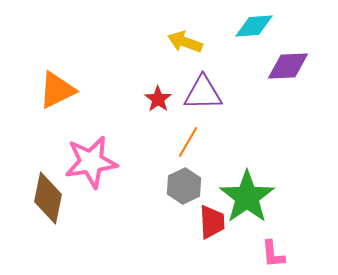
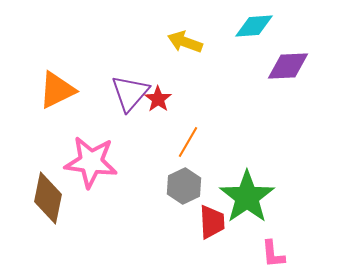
purple triangle: moved 73 px left; rotated 48 degrees counterclockwise
pink star: rotated 16 degrees clockwise
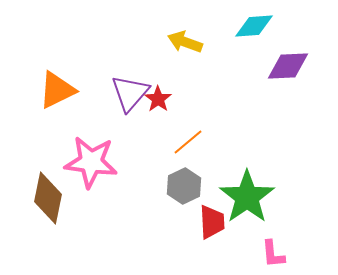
orange line: rotated 20 degrees clockwise
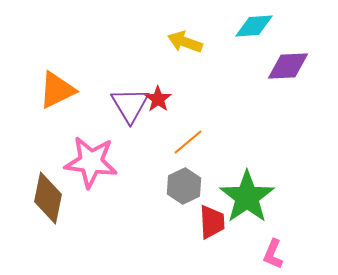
purple triangle: moved 12 px down; rotated 12 degrees counterclockwise
pink L-shape: rotated 28 degrees clockwise
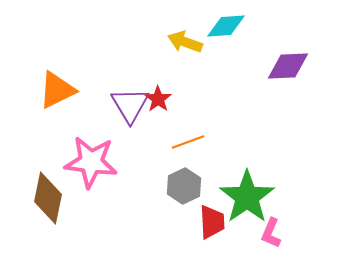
cyan diamond: moved 28 px left
orange line: rotated 20 degrees clockwise
pink L-shape: moved 2 px left, 21 px up
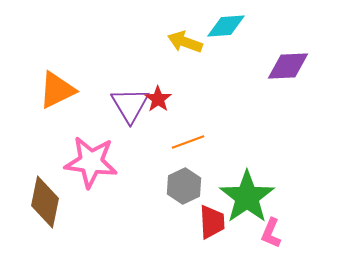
brown diamond: moved 3 px left, 4 px down
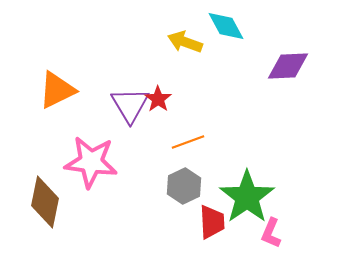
cyan diamond: rotated 66 degrees clockwise
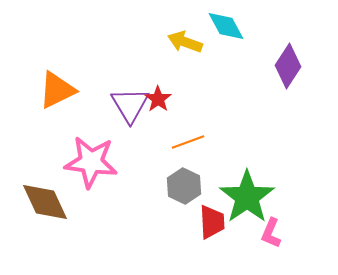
purple diamond: rotated 54 degrees counterclockwise
gray hexagon: rotated 8 degrees counterclockwise
brown diamond: rotated 36 degrees counterclockwise
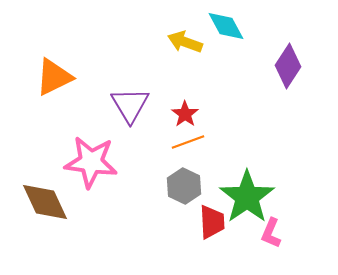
orange triangle: moved 3 px left, 13 px up
red star: moved 27 px right, 15 px down
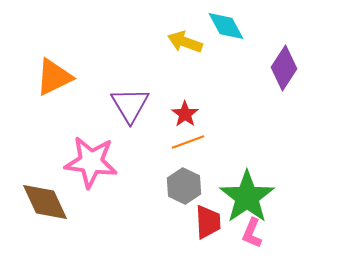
purple diamond: moved 4 px left, 2 px down
red trapezoid: moved 4 px left
pink L-shape: moved 19 px left
